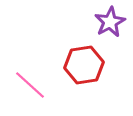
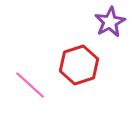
red hexagon: moved 5 px left; rotated 9 degrees counterclockwise
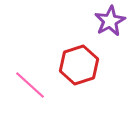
purple star: moved 1 px up
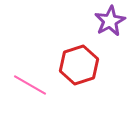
pink line: rotated 12 degrees counterclockwise
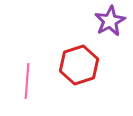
pink line: moved 3 px left, 4 px up; rotated 64 degrees clockwise
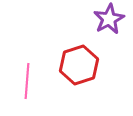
purple star: moved 1 px left, 2 px up
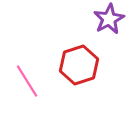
pink line: rotated 36 degrees counterclockwise
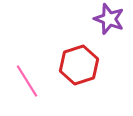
purple star: rotated 24 degrees counterclockwise
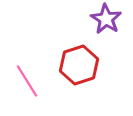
purple star: moved 3 px left; rotated 12 degrees clockwise
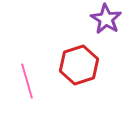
pink line: rotated 16 degrees clockwise
